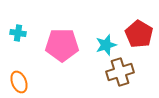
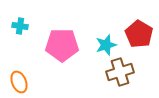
cyan cross: moved 2 px right, 7 px up
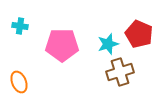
red pentagon: rotated 8 degrees counterclockwise
cyan star: moved 2 px right, 1 px up
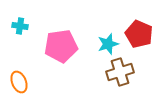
pink pentagon: moved 1 px left, 1 px down; rotated 8 degrees counterclockwise
